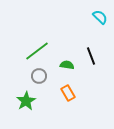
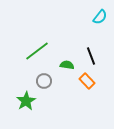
cyan semicircle: rotated 84 degrees clockwise
gray circle: moved 5 px right, 5 px down
orange rectangle: moved 19 px right, 12 px up; rotated 14 degrees counterclockwise
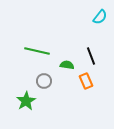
green line: rotated 50 degrees clockwise
orange rectangle: moved 1 px left; rotated 21 degrees clockwise
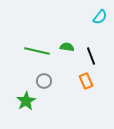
green semicircle: moved 18 px up
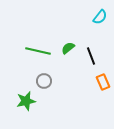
green semicircle: moved 1 px right, 1 px down; rotated 48 degrees counterclockwise
green line: moved 1 px right
orange rectangle: moved 17 px right, 1 px down
green star: rotated 18 degrees clockwise
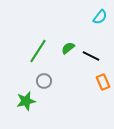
green line: rotated 70 degrees counterclockwise
black line: rotated 42 degrees counterclockwise
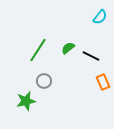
green line: moved 1 px up
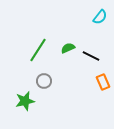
green semicircle: rotated 16 degrees clockwise
green star: moved 1 px left
